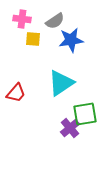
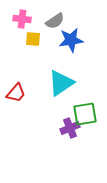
purple cross: rotated 18 degrees clockwise
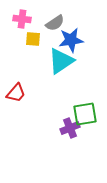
gray semicircle: moved 2 px down
cyan triangle: moved 22 px up
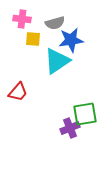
gray semicircle: rotated 18 degrees clockwise
cyan triangle: moved 4 px left
red trapezoid: moved 2 px right, 1 px up
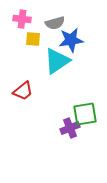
red trapezoid: moved 5 px right, 1 px up; rotated 10 degrees clockwise
